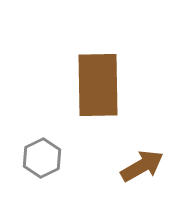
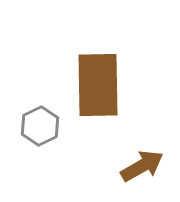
gray hexagon: moved 2 px left, 32 px up
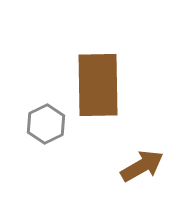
gray hexagon: moved 6 px right, 2 px up
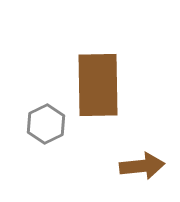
brown arrow: rotated 24 degrees clockwise
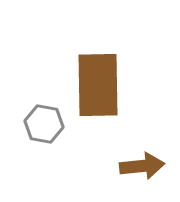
gray hexagon: moved 2 px left; rotated 24 degrees counterclockwise
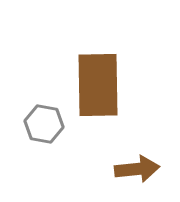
brown arrow: moved 5 px left, 3 px down
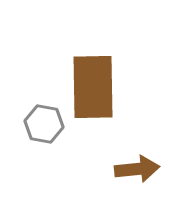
brown rectangle: moved 5 px left, 2 px down
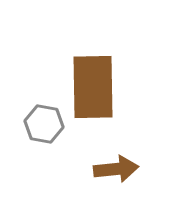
brown arrow: moved 21 px left
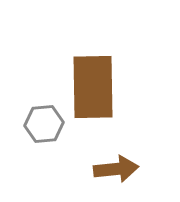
gray hexagon: rotated 15 degrees counterclockwise
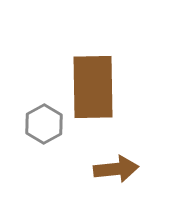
gray hexagon: rotated 24 degrees counterclockwise
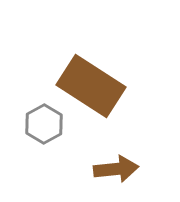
brown rectangle: moved 2 px left, 1 px up; rotated 56 degrees counterclockwise
